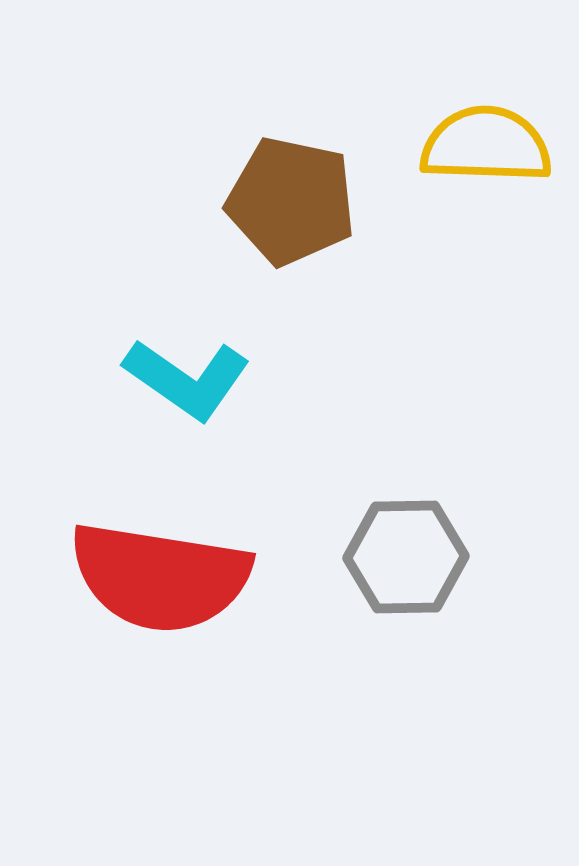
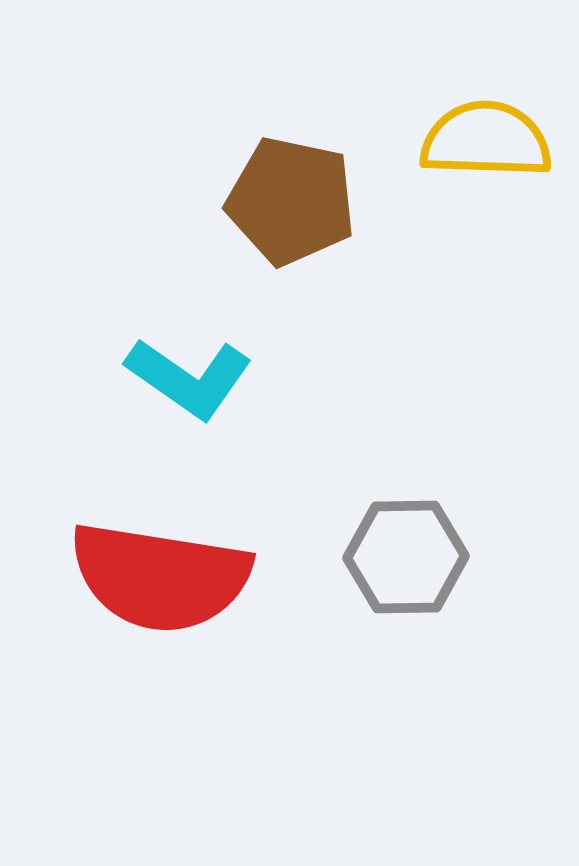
yellow semicircle: moved 5 px up
cyan L-shape: moved 2 px right, 1 px up
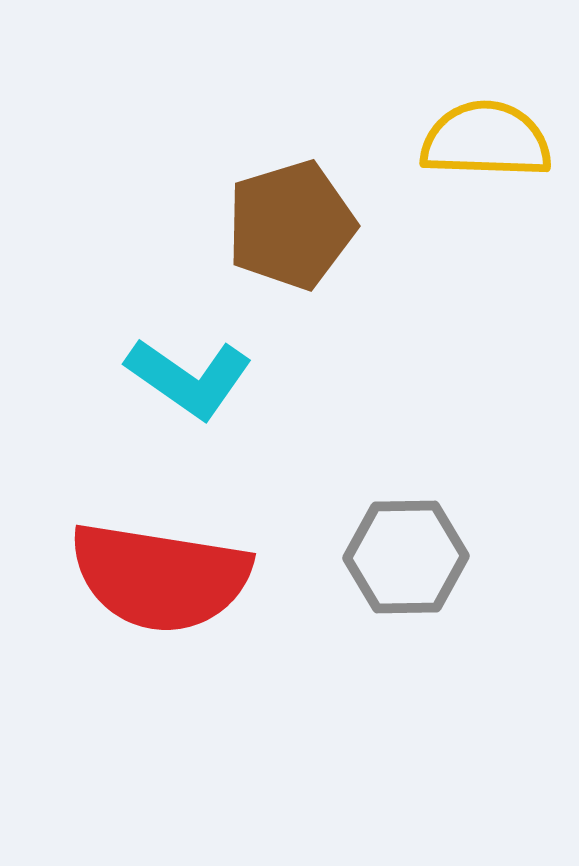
brown pentagon: moved 24 px down; rotated 29 degrees counterclockwise
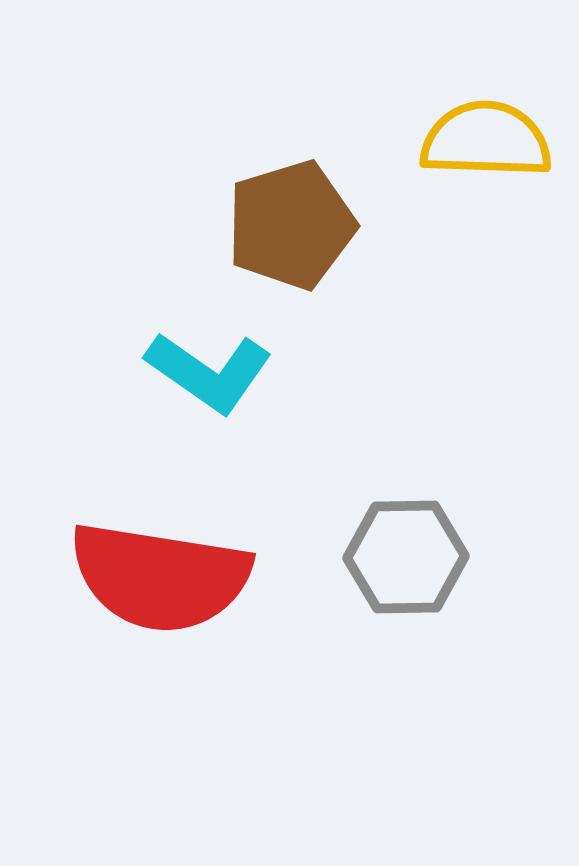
cyan L-shape: moved 20 px right, 6 px up
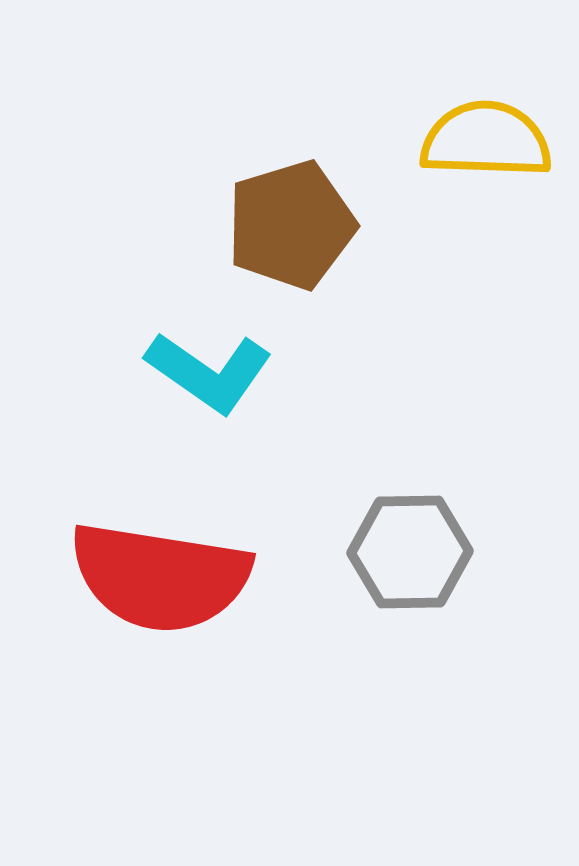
gray hexagon: moved 4 px right, 5 px up
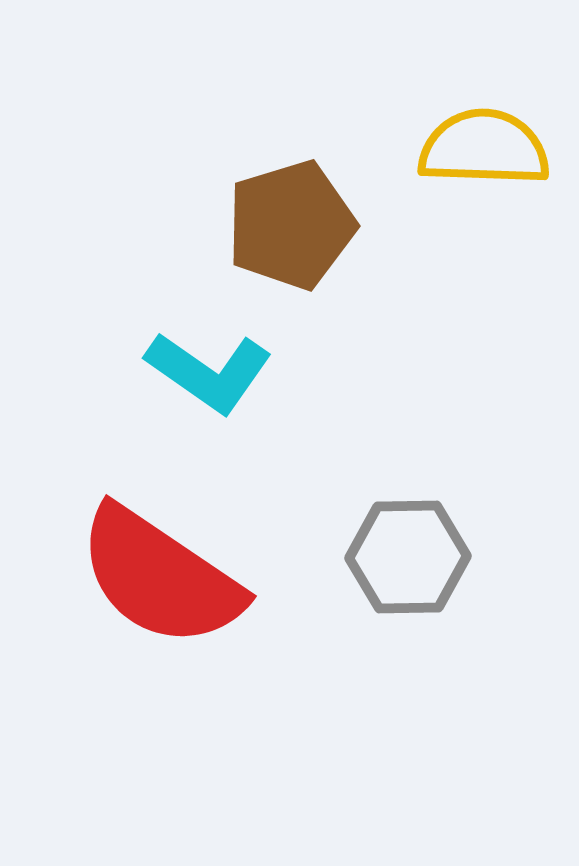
yellow semicircle: moved 2 px left, 8 px down
gray hexagon: moved 2 px left, 5 px down
red semicircle: rotated 25 degrees clockwise
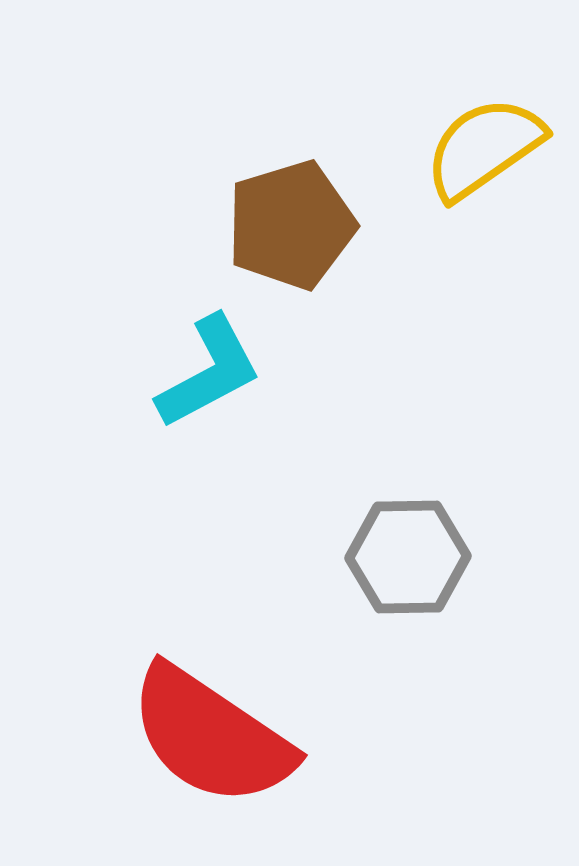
yellow semicircle: rotated 37 degrees counterclockwise
cyan L-shape: rotated 63 degrees counterclockwise
red semicircle: moved 51 px right, 159 px down
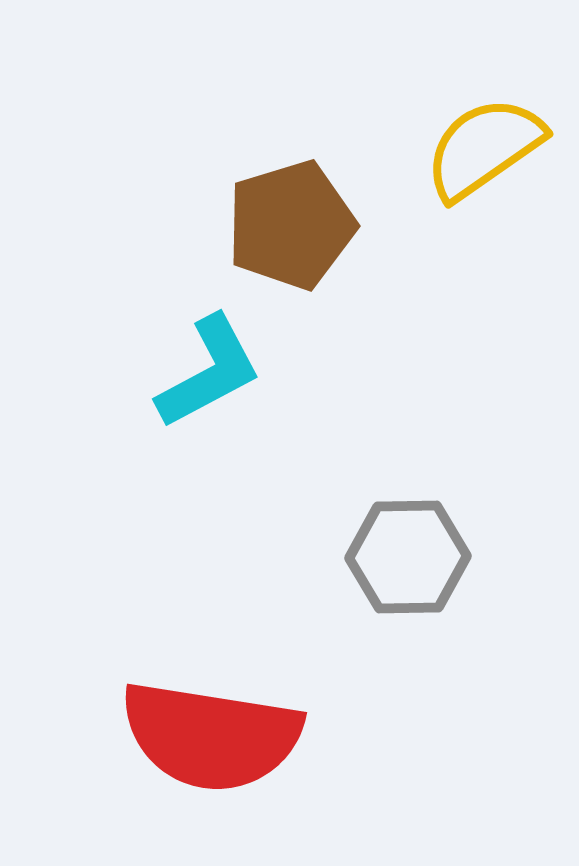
red semicircle: rotated 25 degrees counterclockwise
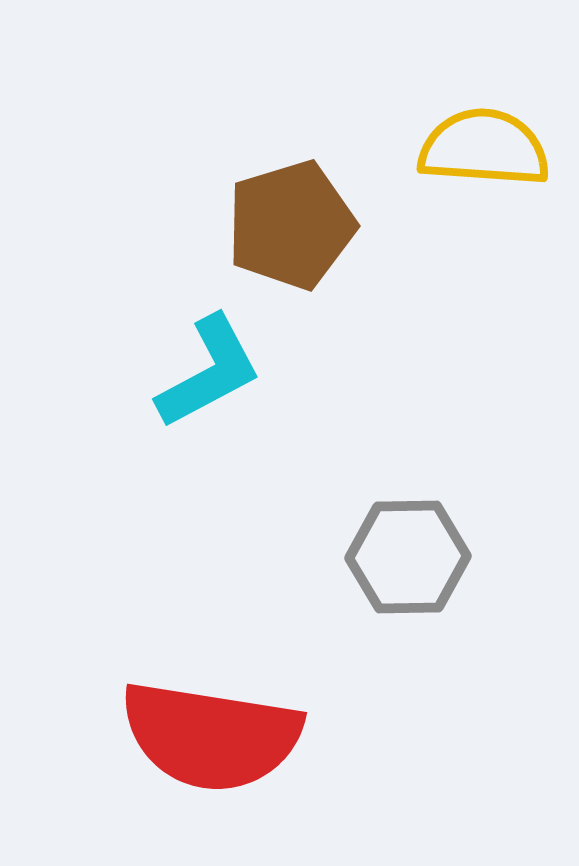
yellow semicircle: rotated 39 degrees clockwise
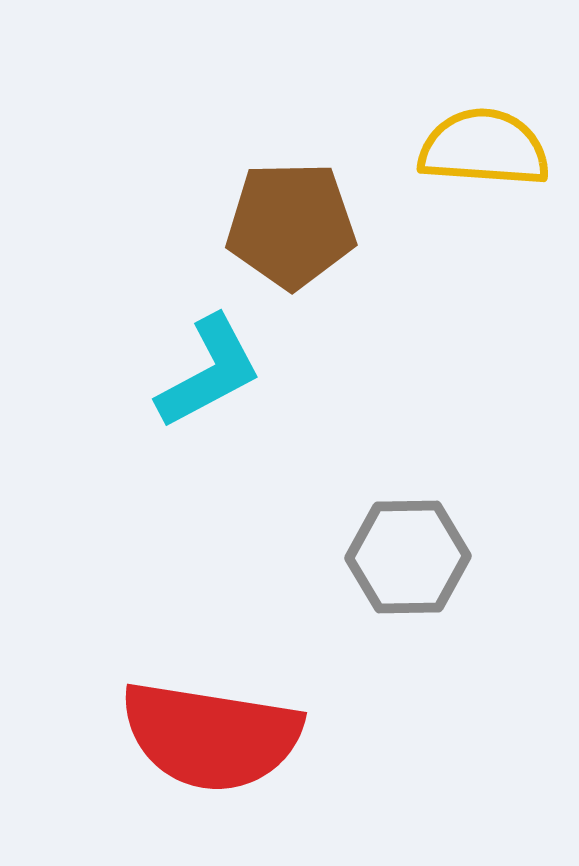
brown pentagon: rotated 16 degrees clockwise
